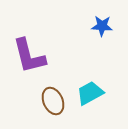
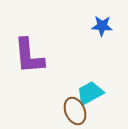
purple L-shape: rotated 9 degrees clockwise
brown ellipse: moved 22 px right, 10 px down
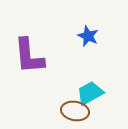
blue star: moved 14 px left, 10 px down; rotated 20 degrees clockwise
brown ellipse: rotated 56 degrees counterclockwise
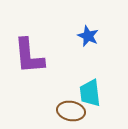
cyan trapezoid: rotated 68 degrees counterclockwise
brown ellipse: moved 4 px left
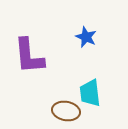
blue star: moved 2 px left, 1 px down
brown ellipse: moved 5 px left
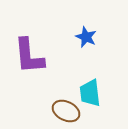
brown ellipse: rotated 16 degrees clockwise
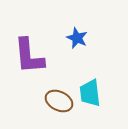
blue star: moved 9 px left, 1 px down
brown ellipse: moved 7 px left, 10 px up
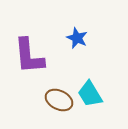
cyan trapezoid: moved 1 px down; rotated 24 degrees counterclockwise
brown ellipse: moved 1 px up
